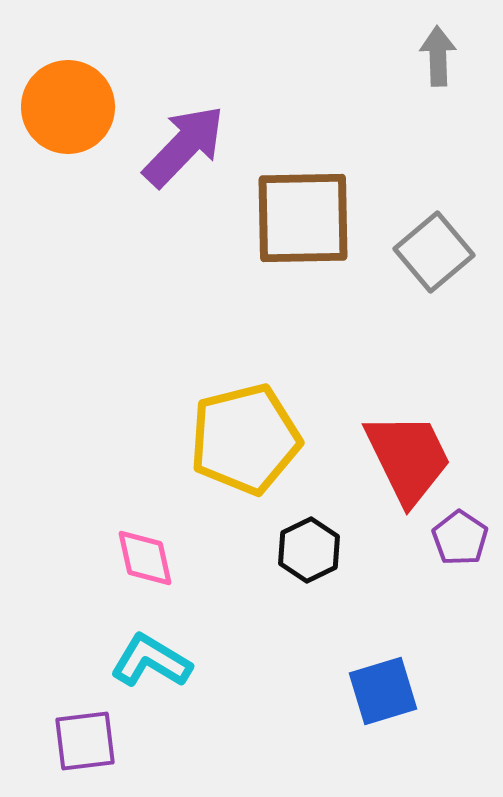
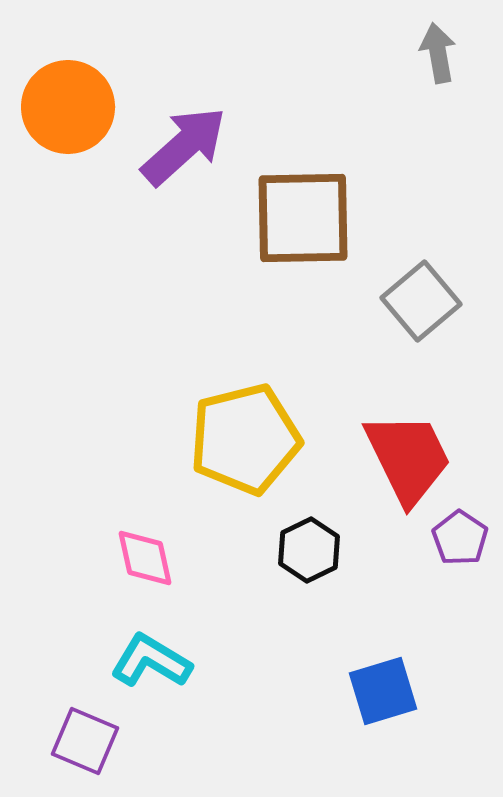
gray arrow: moved 3 px up; rotated 8 degrees counterclockwise
purple arrow: rotated 4 degrees clockwise
gray square: moved 13 px left, 49 px down
purple square: rotated 30 degrees clockwise
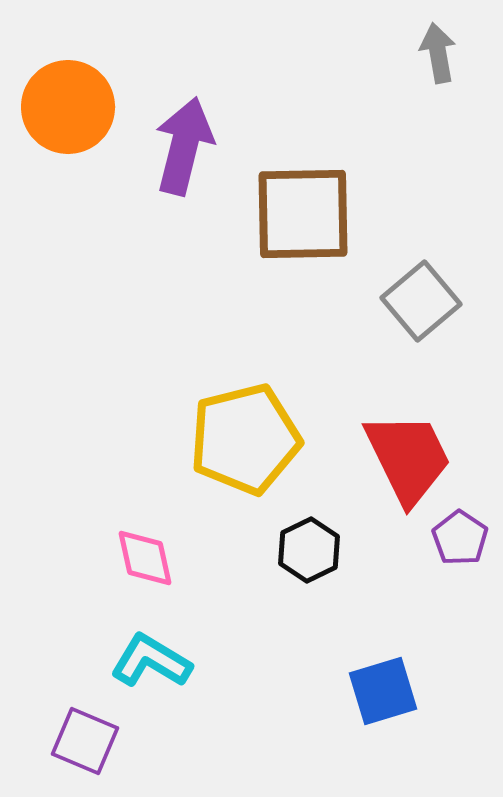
purple arrow: rotated 34 degrees counterclockwise
brown square: moved 4 px up
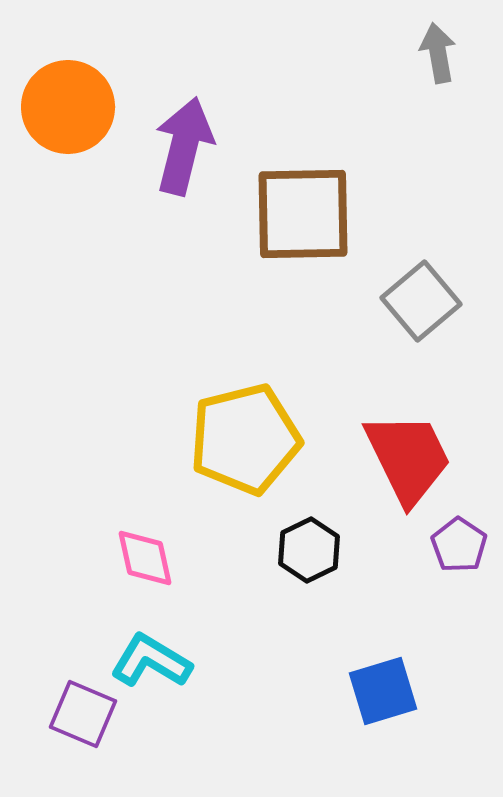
purple pentagon: moved 1 px left, 7 px down
purple square: moved 2 px left, 27 px up
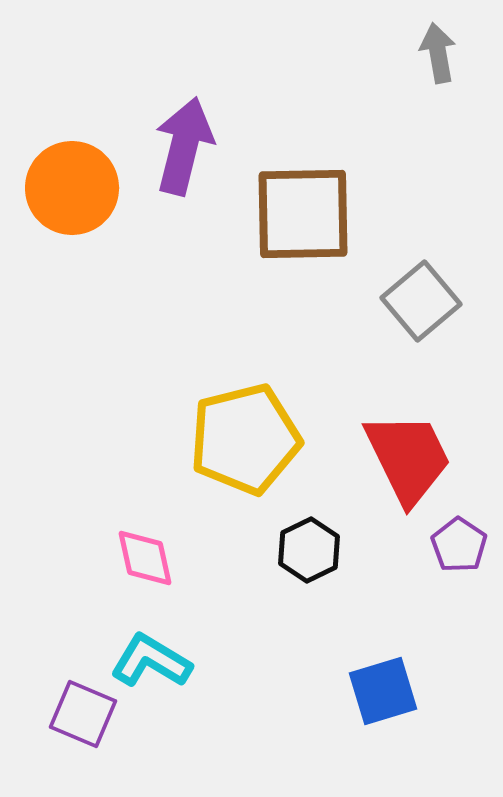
orange circle: moved 4 px right, 81 px down
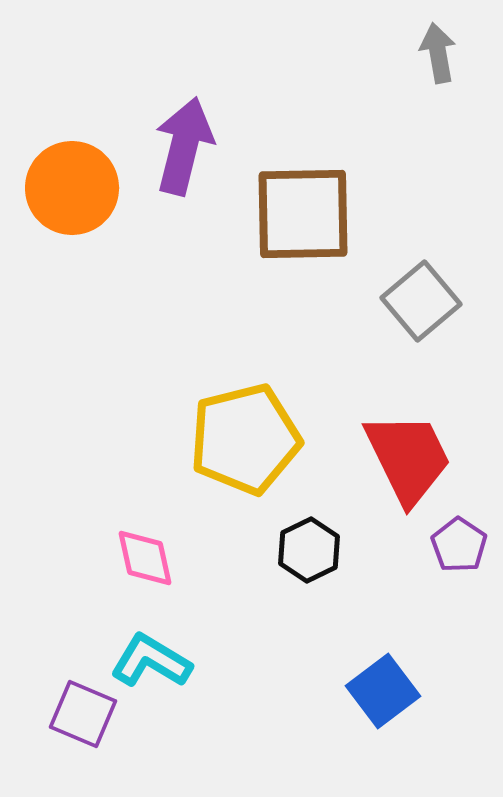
blue square: rotated 20 degrees counterclockwise
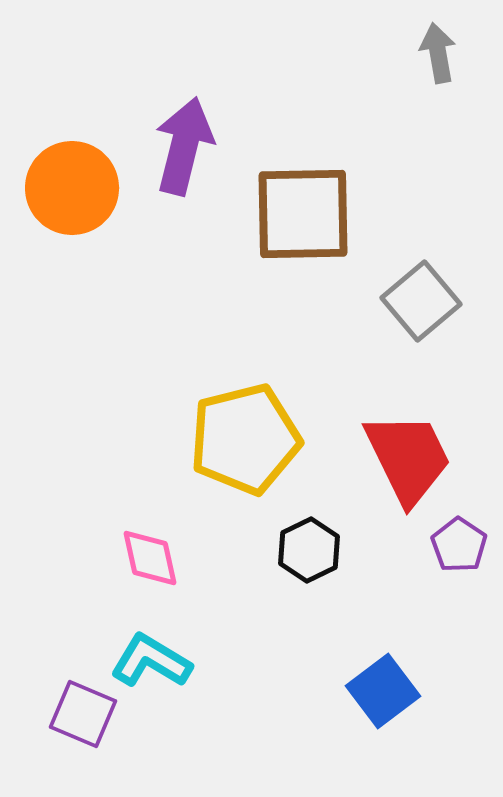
pink diamond: moved 5 px right
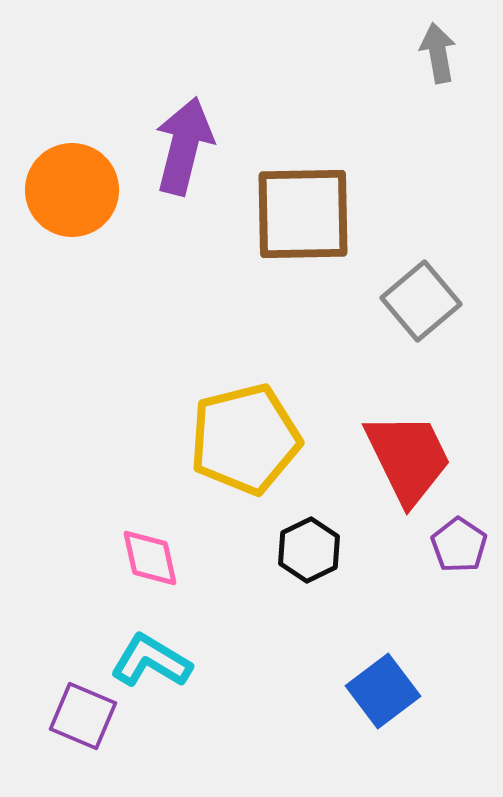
orange circle: moved 2 px down
purple square: moved 2 px down
